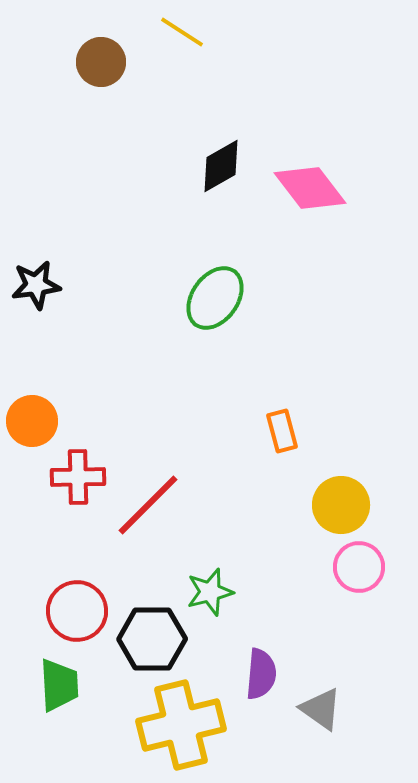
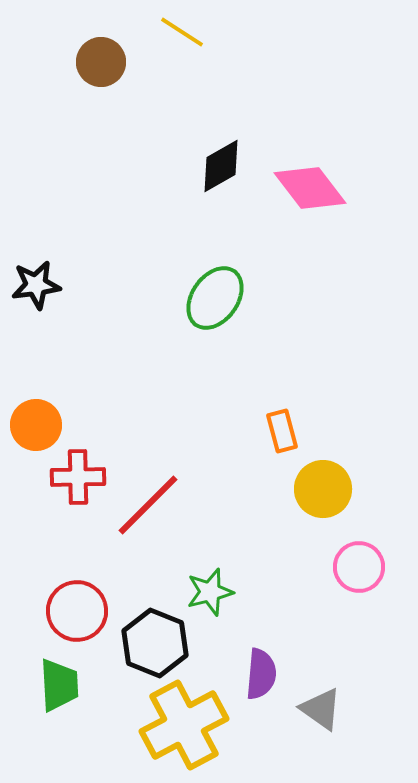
orange circle: moved 4 px right, 4 px down
yellow circle: moved 18 px left, 16 px up
black hexagon: moved 3 px right, 4 px down; rotated 22 degrees clockwise
yellow cross: moved 3 px right; rotated 14 degrees counterclockwise
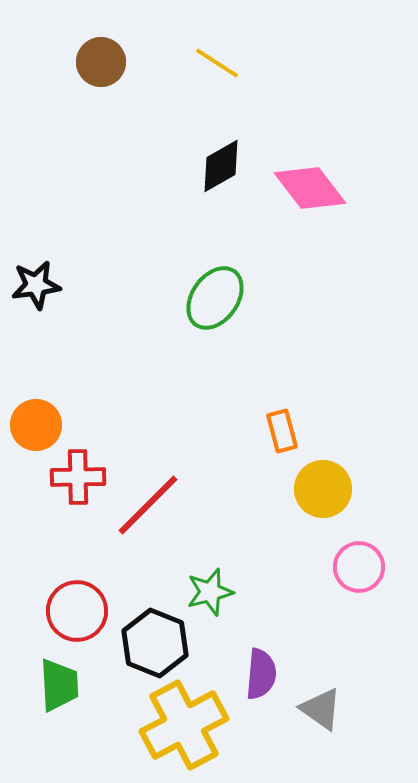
yellow line: moved 35 px right, 31 px down
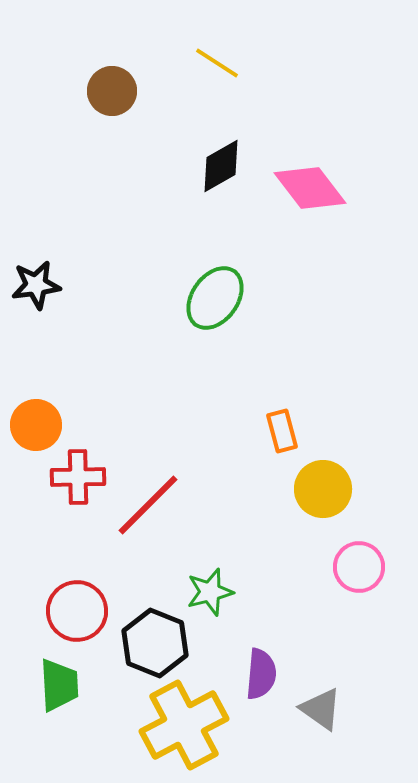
brown circle: moved 11 px right, 29 px down
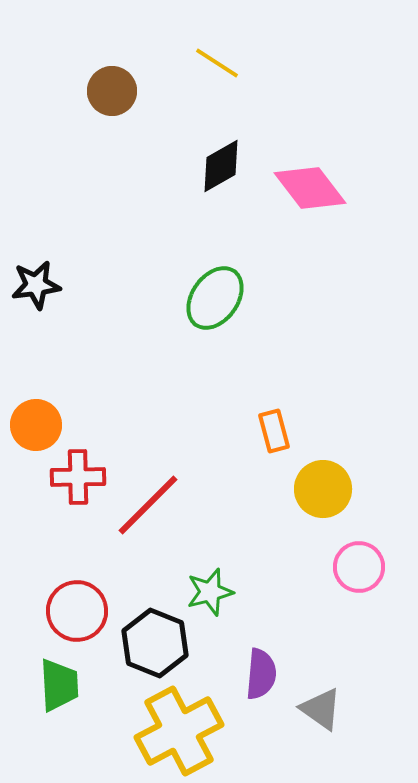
orange rectangle: moved 8 px left
yellow cross: moved 5 px left, 6 px down
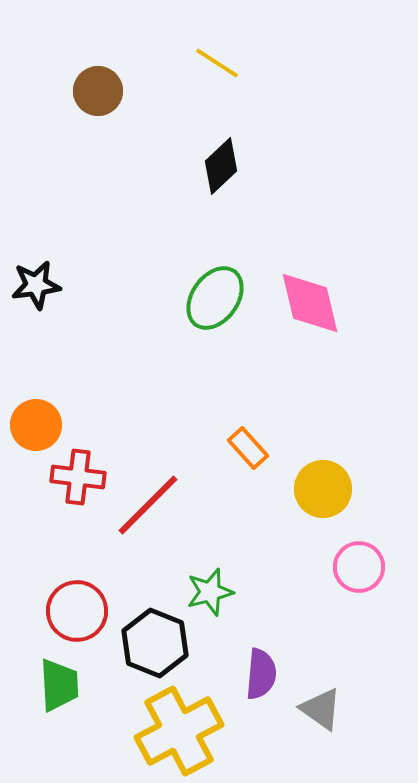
brown circle: moved 14 px left
black diamond: rotated 14 degrees counterclockwise
pink diamond: moved 115 px down; rotated 24 degrees clockwise
orange rectangle: moved 26 px left, 17 px down; rotated 27 degrees counterclockwise
red cross: rotated 8 degrees clockwise
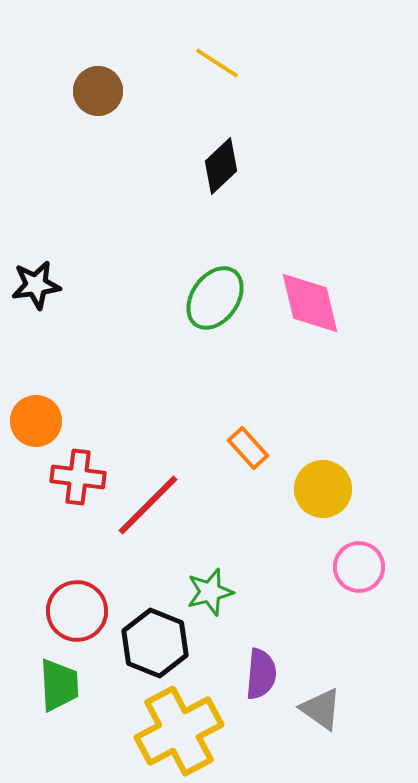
orange circle: moved 4 px up
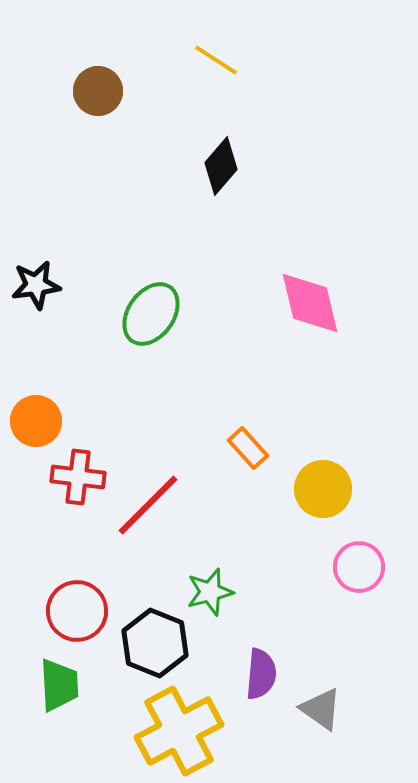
yellow line: moved 1 px left, 3 px up
black diamond: rotated 6 degrees counterclockwise
green ellipse: moved 64 px left, 16 px down
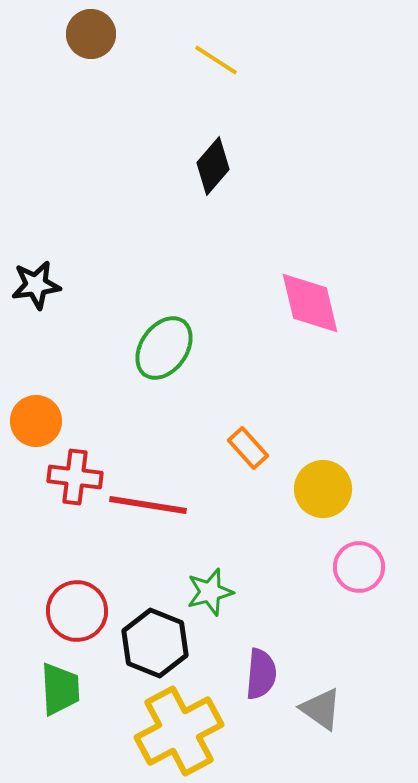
brown circle: moved 7 px left, 57 px up
black diamond: moved 8 px left
green ellipse: moved 13 px right, 34 px down
red cross: moved 3 px left
red line: rotated 54 degrees clockwise
green trapezoid: moved 1 px right, 4 px down
